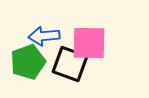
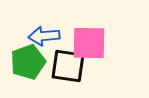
black square: moved 2 px left, 2 px down; rotated 12 degrees counterclockwise
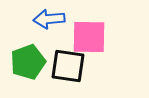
blue arrow: moved 5 px right, 17 px up
pink square: moved 6 px up
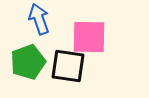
blue arrow: moved 10 px left; rotated 76 degrees clockwise
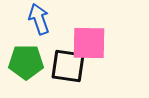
pink square: moved 6 px down
green pentagon: moved 2 px left; rotated 20 degrees clockwise
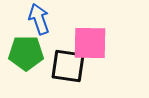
pink square: moved 1 px right
green pentagon: moved 9 px up
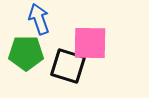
black square: rotated 9 degrees clockwise
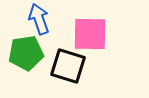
pink square: moved 9 px up
green pentagon: rotated 8 degrees counterclockwise
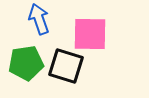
green pentagon: moved 10 px down
black square: moved 2 px left
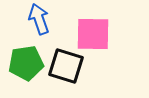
pink square: moved 3 px right
